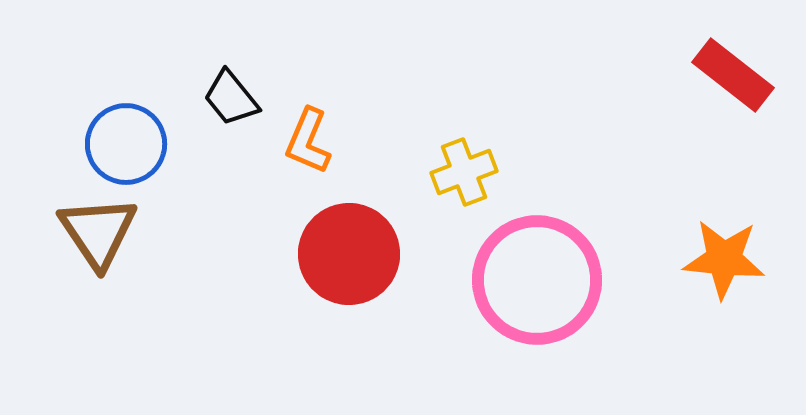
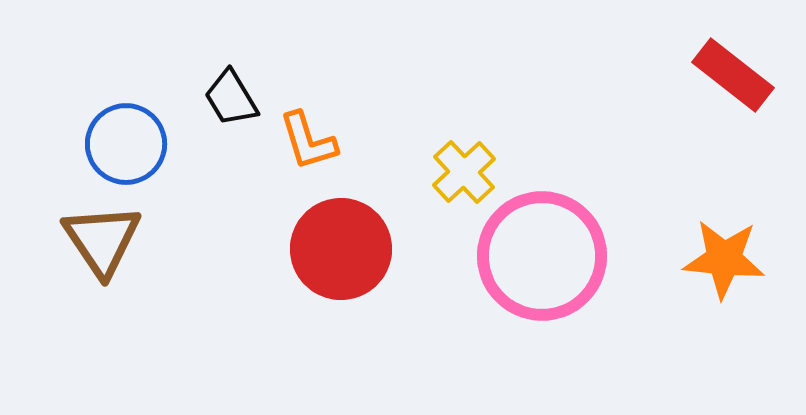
black trapezoid: rotated 8 degrees clockwise
orange L-shape: rotated 40 degrees counterclockwise
yellow cross: rotated 22 degrees counterclockwise
brown triangle: moved 4 px right, 8 px down
red circle: moved 8 px left, 5 px up
pink circle: moved 5 px right, 24 px up
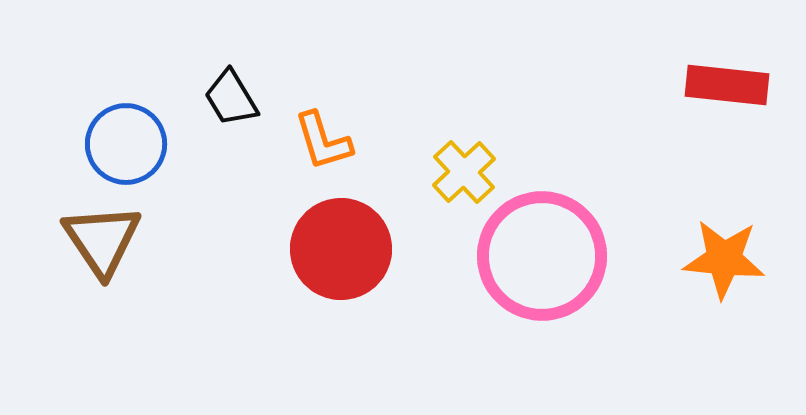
red rectangle: moved 6 px left, 10 px down; rotated 32 degrees counterclockwise
orange L-shape: moved 15 px right
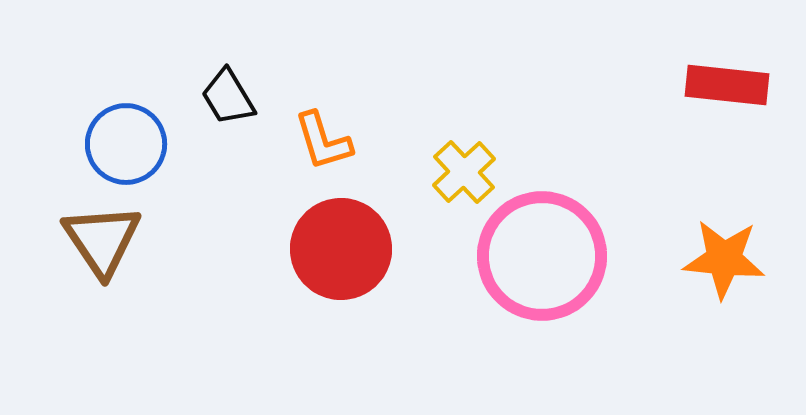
black trapezoid: moved 3 px left, 1 px up
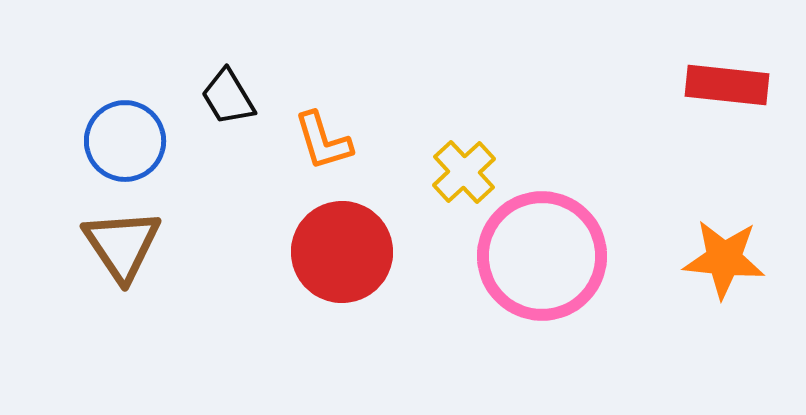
blue circle: moved 1 px left, 3 px up
brown triangle: moved 20 px right, 5 px down
red circle: moved 1 px right, 3 px down
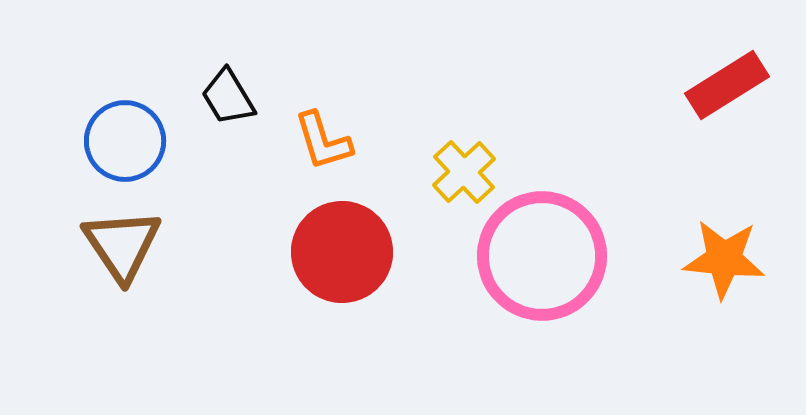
red rectangle: rotated 38 degrees counterclockwise
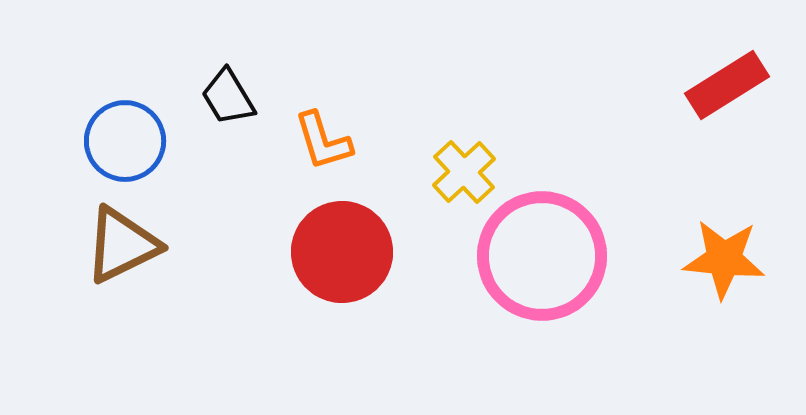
brown triangle: rotated 38 degrees clockwise
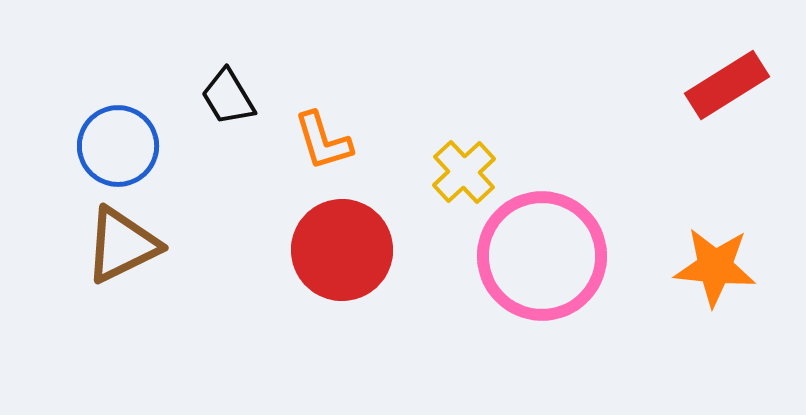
blue circle: moved 7 px left, 5 px down
red circle: moved 2 px up
orange star: moved 9 px left, 8 px down
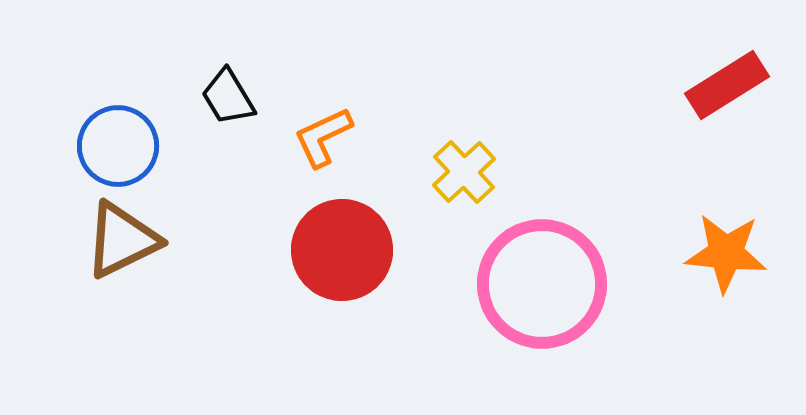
orange L-shape: moved 4 px up; rotated 82 degrees clockwise
brown triangle: moved 5 px up
pink circle: moved 28 px down
orange star: moved 11 px right, 14 px up
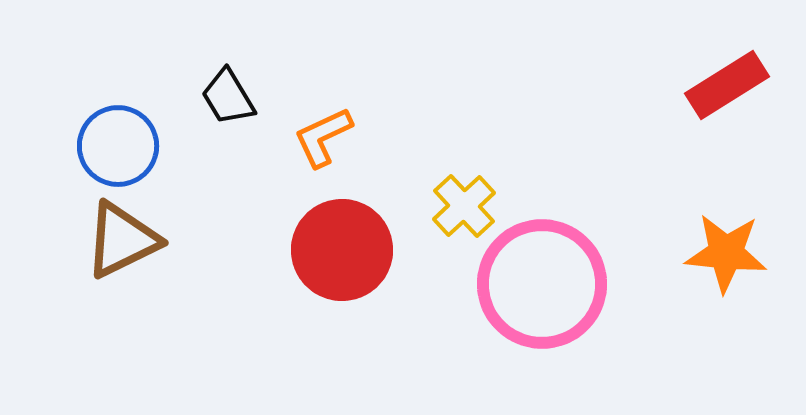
yellow cross: moved 34 px down
